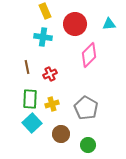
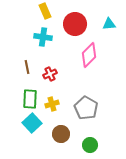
green circle: moved 2 px right
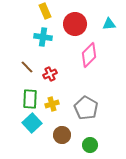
brown line: rotated 32 degrees counterclockwise
brown circle: moved 1 px right, 1 px down
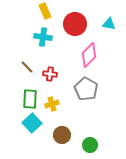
cyan triangle: rotated 16 degrees clockwise
red cross: rotated 32 degrees clockwise
gray pentagon: moved 19 px up
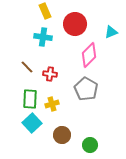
cyan triangle: moved 2 px right, 8 px down; rotated 32 degrees counterclockwise
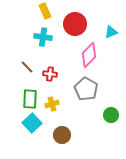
green circle: moved 21 px right, 30 px up
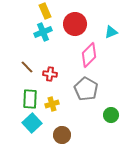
cyan cross: moved 5 px up; rotated 30 degrees counterclockwise
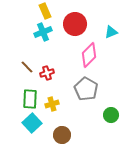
red cross: moved 3 px left, 1 px up; rotated 24 degrees counterclockwise
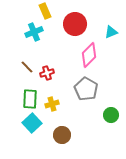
cyan cross: moved 9 px left
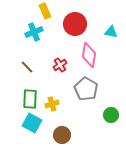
cyan triangle: rotated 32 degrees clockwise
pink diamond: rotated 35 degrees counterclockwise
red cross: moved 13 px right, 8 px up; rotated 16 degrees counterclockwise
cyan square: rotated 18 degrees counterclockwise
